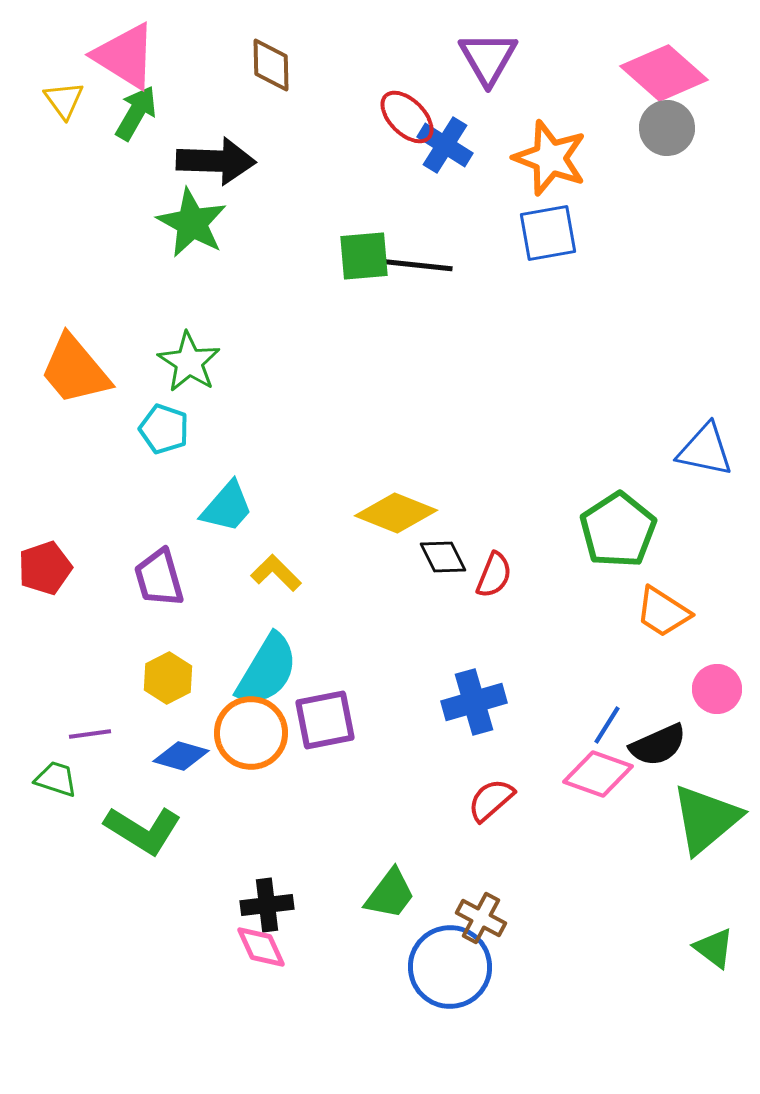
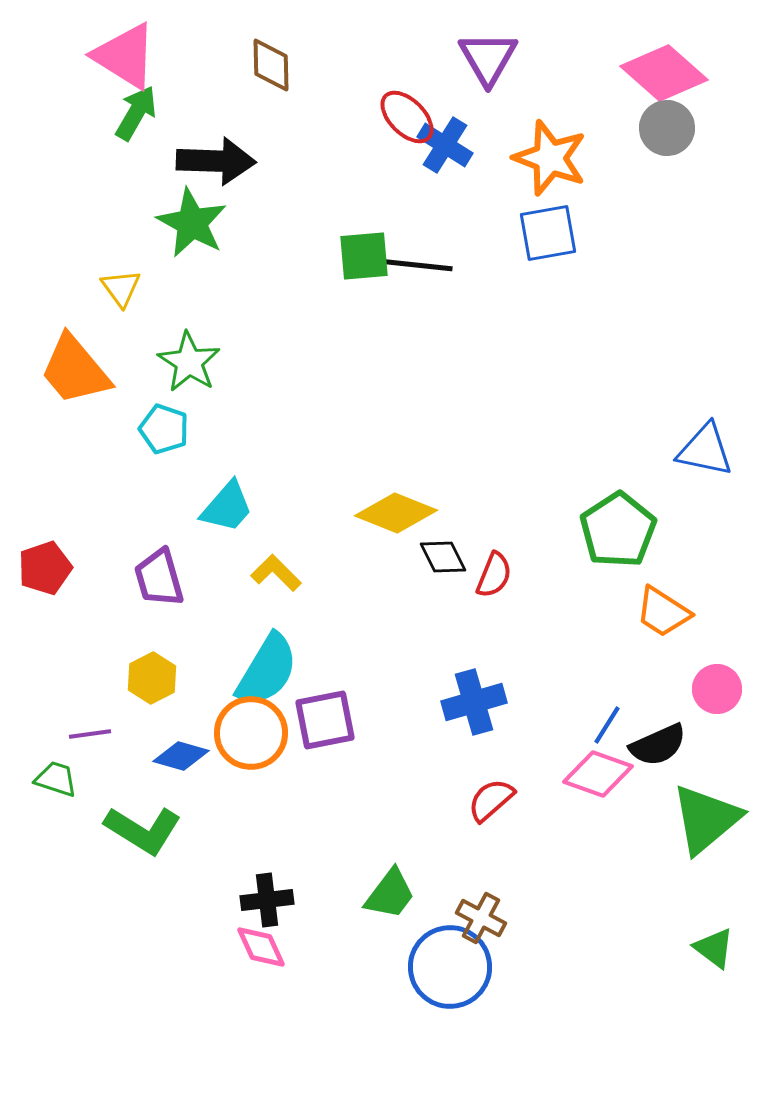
yellow triangle at (64, 100): moved 57 px right, 188 px down
yellow hexagon at (168, 678): moved 16 px left
black cross at (267, 905): moved 5 px up
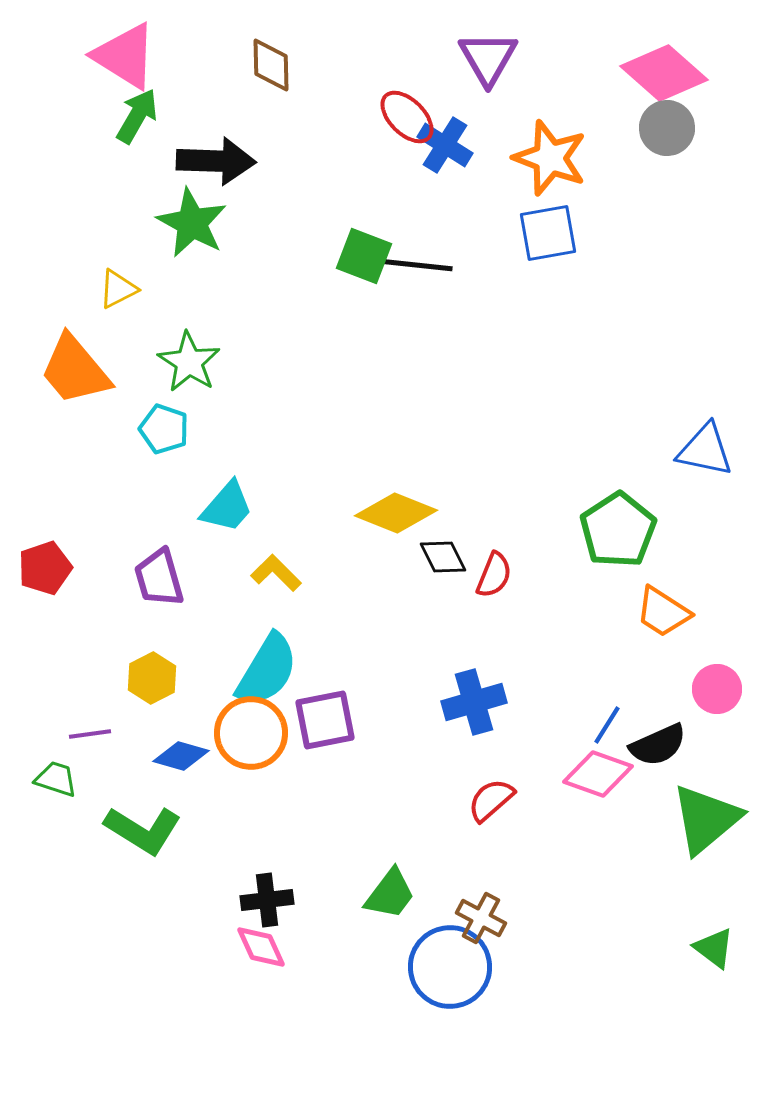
green arrow at (136, 113): moved 1 px right, 3 px down
green square at (364, 256): rotated 26 degrees clockwise
yellow triangle at (121, 288): moved 3 px left, 1 px down; rotated 39 degrees clockwise
